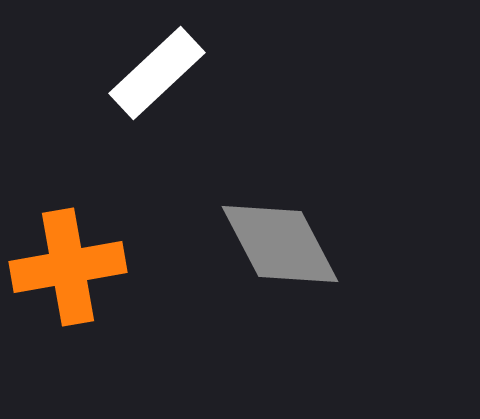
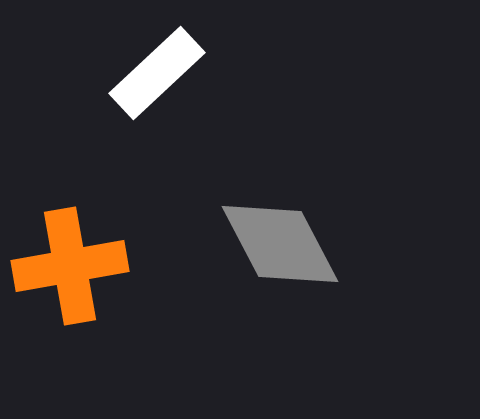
orange cross: moved 2 px right, 1 px up
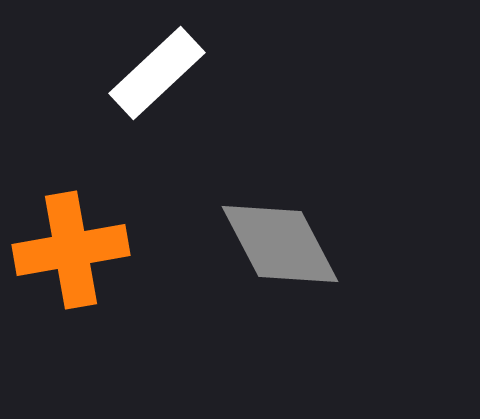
orange cross: moved 1 px right, 16 px up
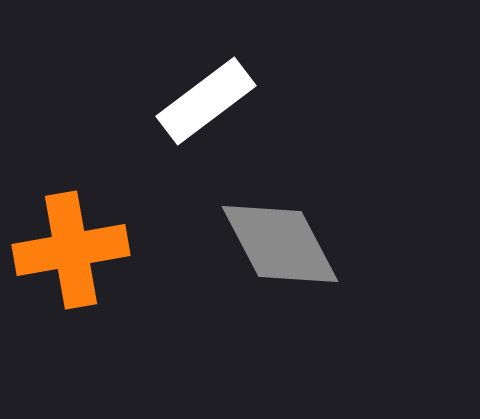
white rectangle: moved 49 px right, 28 px down; rotated 6 degrees clockwise
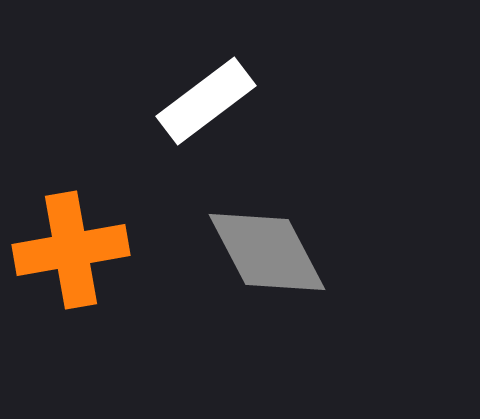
gray diamond: moved 13 px left, 8 px down
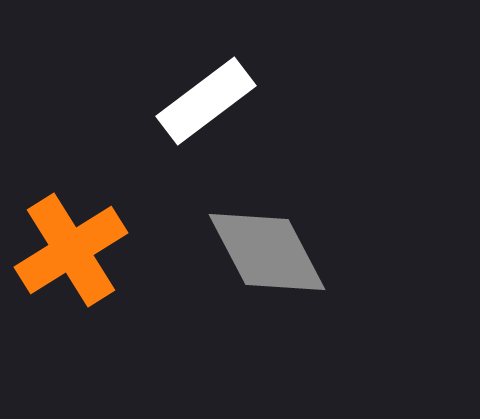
orange cross: rotated 22 degrees counterclockwise
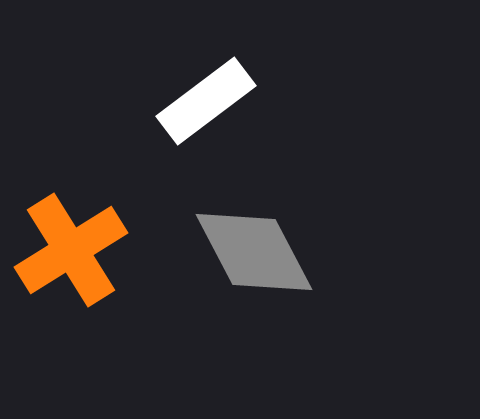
gray diamond: moved 13 px left
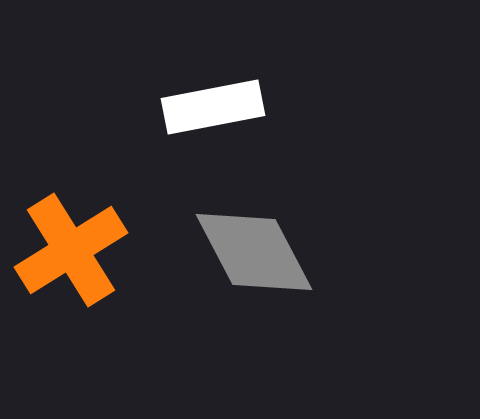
white rectangle: moved 7 px right, 6 px down; rotated 26 degrees clockwise
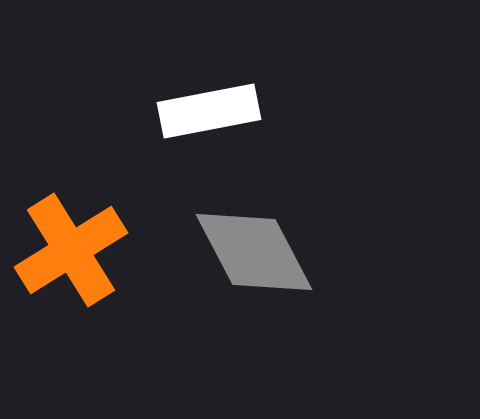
white rectangle: moved 4 px left, 4 px down
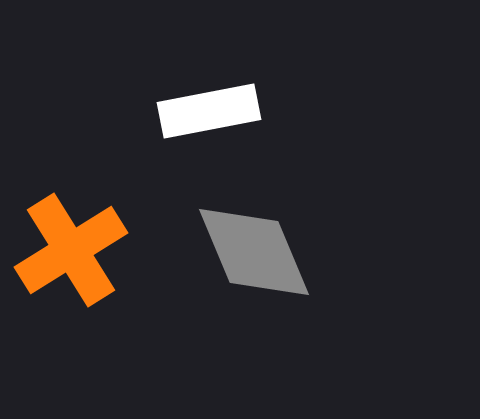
gray diamond: rotated 5 degrees clockwise
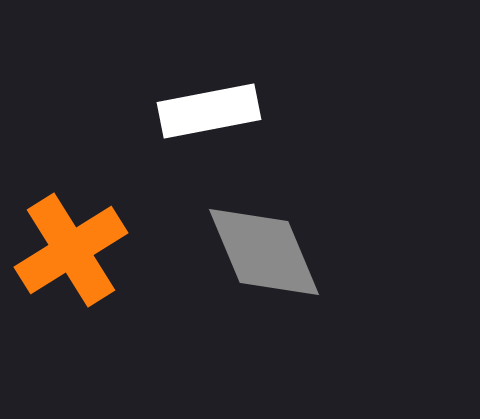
gray diamond: moved 10 px right
